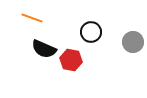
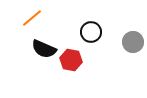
orange line: rotated 60 degrees counterclockwise
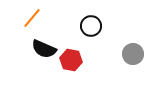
orange line: rotated 10 degrees counterclockwise
black circle: moved 6 px up
gray circle: moved 12 px down
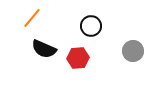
gray circle: moved 3 px up
red hexagon: moved 7 px right, 2 px up; rotated 15 degrees counterclockwise
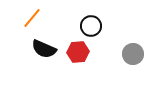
gray circle: moved 3 px down
red hexagon: moved 6 px up
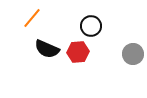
black semicircle: moved 3 px right
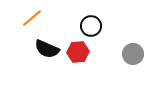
orange line: rotated 10 degrees clockwise
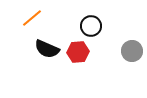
gray circle: moved 1 px left, 3 px up
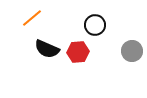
black circle: moved 4 px right, 1 px up
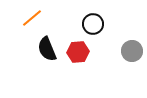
black circle: moved 2 px left, 1 px up
black semicircle: rotated 45 degrees clockwise
